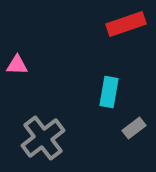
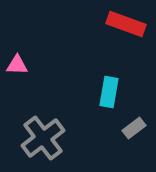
red rectangle: rotated 39 degrees clockwise
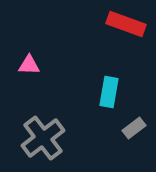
pink triangle: moved 12 px right
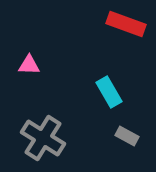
cyan rectangle: rotated 40 degrees counterclockwise
gray rectangle: moved 7 px left, 8 px down; rotated 65 degrees clockwise
gray cross: rotated 21 degrees counterclockwise
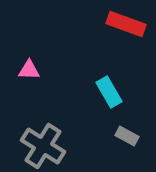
pink triangle: moved 5 px down
gray cross: moved 8 px down
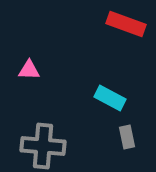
cyan rectangle: moved 1 px right, 6 px down; rotated 32 degrees counterclockwise
gray rectangle: moved 1 px down; rotated 50 degrees clockwise
gray cross: rotated 27 degrees counterclockwise
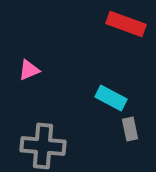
pink triangle: rotated 25 degrees counterclockwise
cyan rectangle: moved 1 px right
gray rectangle: moved 3 px right, 8 px up
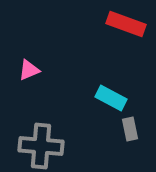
gray cross: moved 2 px left
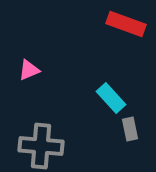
cyan rectangle: rotated 20 degrees clockwise
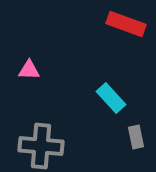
pink triangle: rotated 25 degrees clockwise
gray rectangle: moved 6 px right, 8 px down
